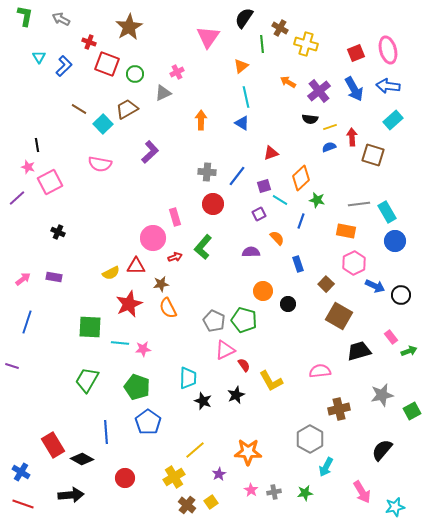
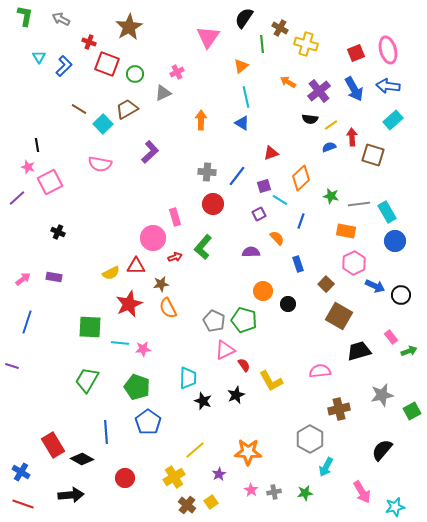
yellow line at (330, 127): moved 1 px right, 2 px up; rotated 16 degrees counterclockwise
green star at (317, 200): moved 14 px right, 4 px up
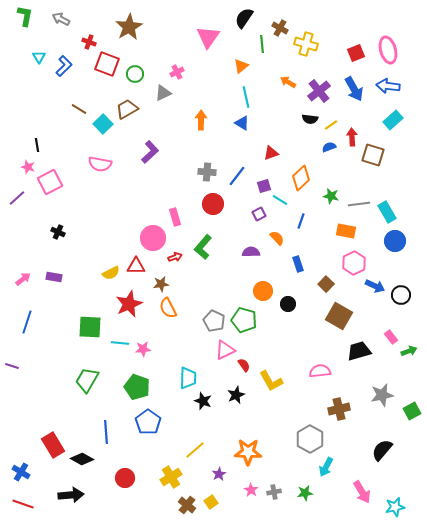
yellow cross at (174, 477): moved 3 px left
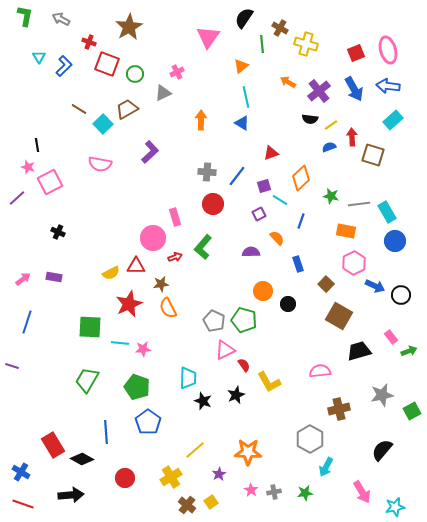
yellow L-shape at (271, 381): moved 2 px left, 1 px down
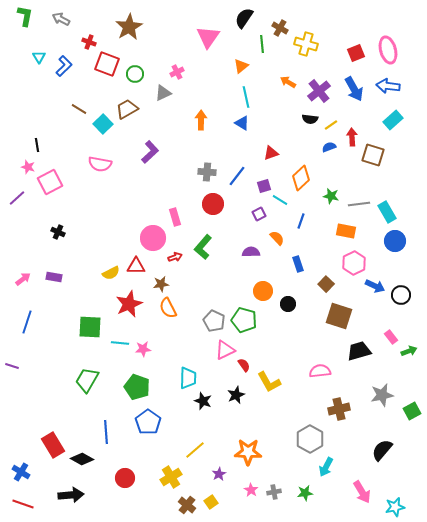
brown square at (339, 316): rotated 12 degrees counterclockwise
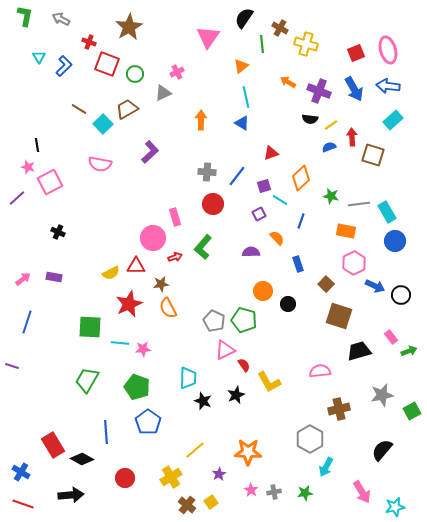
purple cross at (319, 91): rotated 30 degrees counterclockwise
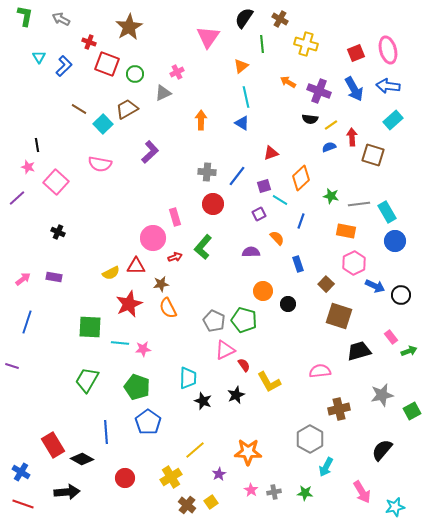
brown cross at (280, 28): moved 9 px up
pink square at (50, 182): moved 6 px right; rotated 20 degrees counterclockwise
green star at (305, 493): rotated 14 degrees clockwise
black arrow at (71, 495): moved 4 px left, 3 px up
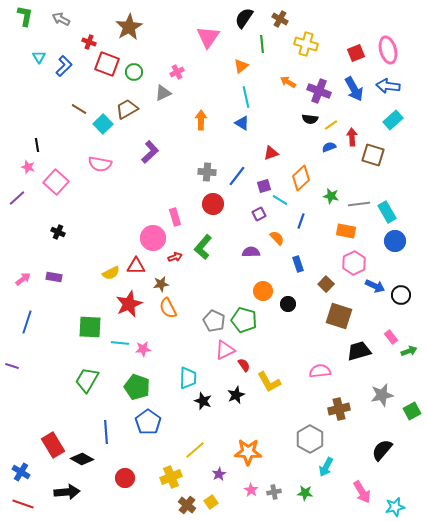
green circle at (135, 74): moved 1 px left, 2 px up
yellow cross at (171, 477): rotated 10 degrees clockwise
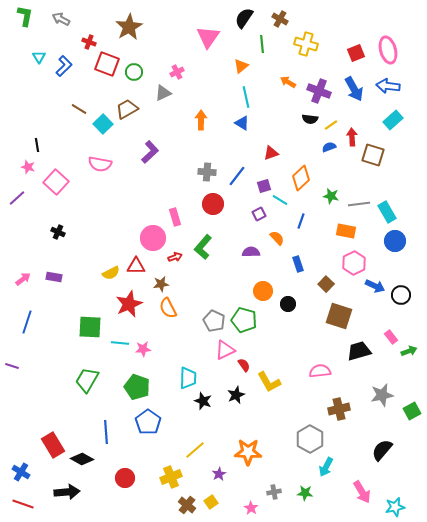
pink star at (251, 490): moved 18 px down
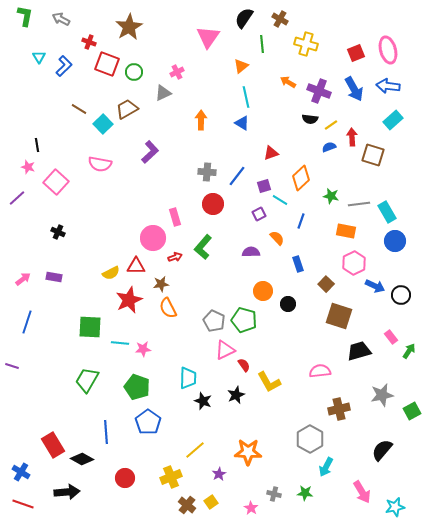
red star at (129, 304): moved 4 px up
green arrow at (409, 351): rotated 35 degrees counterclockwise
gray cross at (274, 492): moved 2 px down; rotated 24 degrees clockwise
